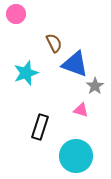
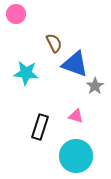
cyan star: rotated 25 degrees clockwise
pink triangle: moved 5 px left, 6 px down
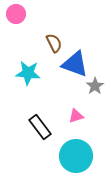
cyan star: moved 2 px right
pink triangle: rotated 35 degrees counterclockwise
black rectangle: rotated 55 degrees counterclockwise
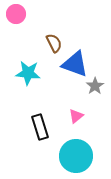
pink triangle: rotated 21 degrees counterclockwise
black rectangle: rotated 20 degrees clockwise
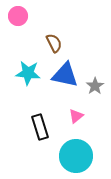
pink circle: moved 2 px right, 2 px down
blue triangle: moved 10 px left, 11 px down; rotated 8 degrees counterclockwise
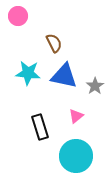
blue triangle: moved 1 px left, 1 px down
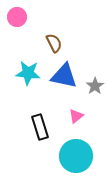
pink circle: moved 1 px left, 1 px down
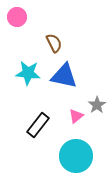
gray star: moved 2 px right, 19 px down
black rectangle: moved 2 px left, 2 px up; rotated 55 degrees clockwise
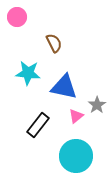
blue triangle: moved 11 px down
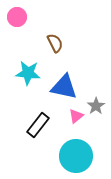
brown semicircle: moved 1 px right
gray star: moved 1 px left, 1 px down
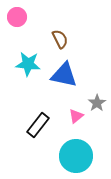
brown semicircle: moved 5 px right, 4 px up
cyan star: moved 9 px up
blue triangle: moved 12 px up
gray star: moved 1 px right, 3 px up
